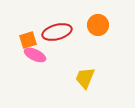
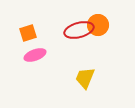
red ellipse: moved 22 px right, 2 px up
orange square: moved 7 px up
pink ellipse: rotated 45 degrees counterclockwise
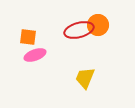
orange square: moved 4 px down; rotated 24 degrees clockwise
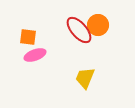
red ellipse: rotated 64 degrees clockwise
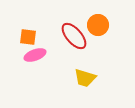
red ellipse: moved 5 px left, 6 px down
yellow trapezoid: rotated 95 degrees counterclockwise
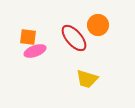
red ellipse: moved 2 px down
pink ellipse: moved 4 px up
yellow trapezoid: moved 2 px right, 1 px down
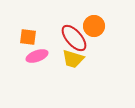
orange circle: moved 4 px left, 1 px down
pink ellipse: moved 2 px right, 5 px down
yellow trapezoid: moved 14 px left, 20 px up
